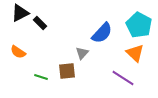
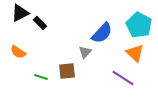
gray triangle: moved 3 px right, 1 px up
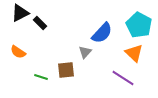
orange triangle: moved 1 px left
brown square: moved 1 px left, 1 px up
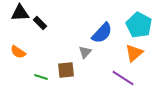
black triangle: rotated 24 degrees clockwise
orange triangle: rotated 36 degrees clockwise
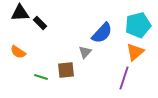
cyan pentagon: moved 1 px left; rotated 30 degrees clockwise
orange triangle: moved 1 px right, 1 px up
purple line: moved 1 px right; rotated 75 degrees clockwise
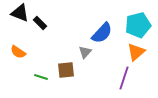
black triangle: rotated 24 degrees clockwise
orange triangle: moved 1 px right
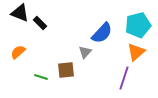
orange semicircle: rotated 105 degrees clockwise
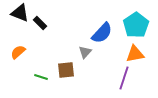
cyan pentagon: moved 2 px left; rotated 20 degrees counterclockwise
orange triangle: moved 1 px left, 2 px down; rotated 30 degrees clockwise
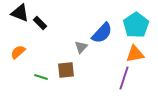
gray triangle: moved 4 px left, 5 px up
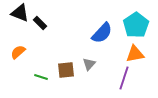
gray triangle: moved 8 px right, 17 px down
